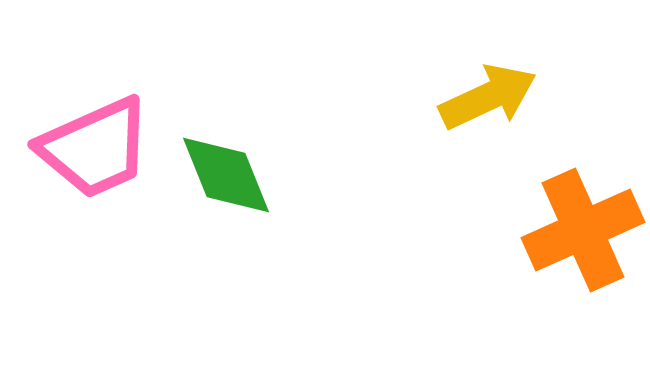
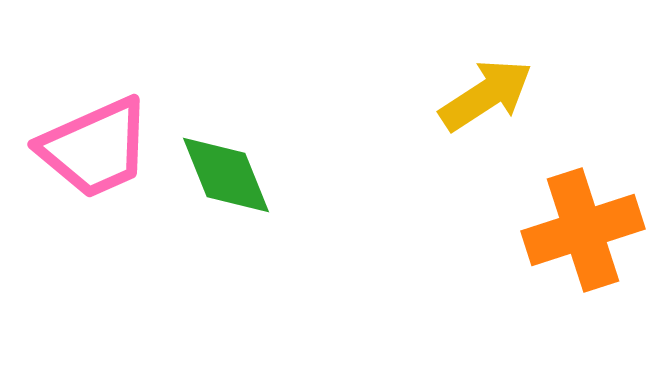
yellow arrow: moved 2 px left, 2 px up; rotated 8 degrees counterclockwise
orange cross: rotated 6 degrees clockwise
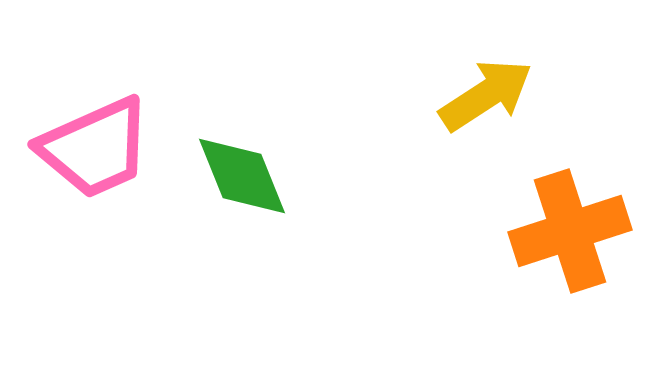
green diamond: moved 16 px right, 1 px down
orange cross: moved 13 px left, 1 px down
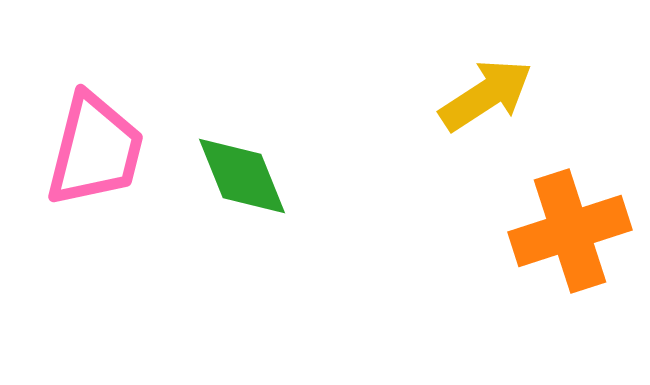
pink trapezoid: moved 2 px down; rotated 52 degrees counterclockwise
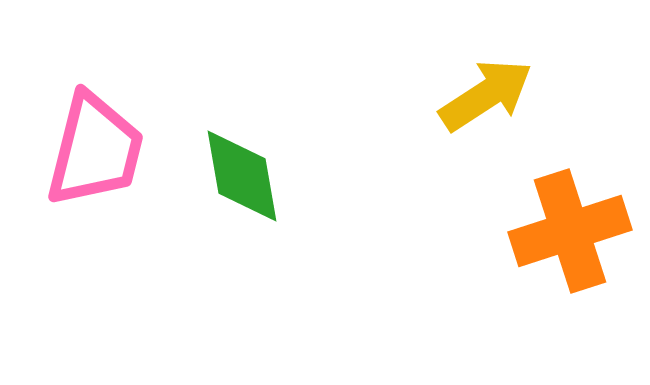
green diamond: rotated 12 degrees clockwise
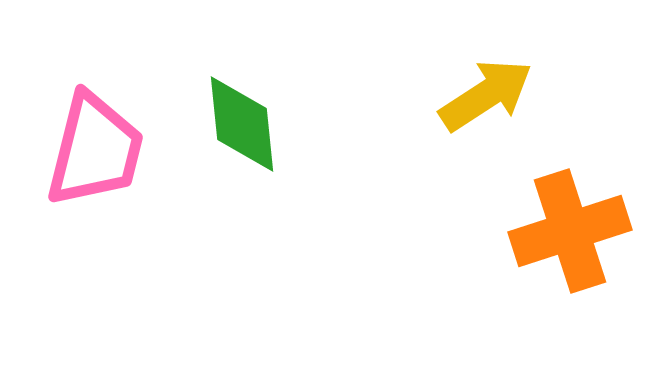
green diamond: moved 52 px up; rotated 4 degrees clockwise
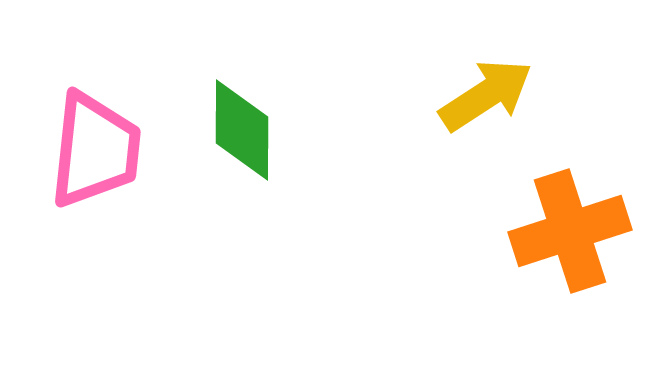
green diamond: moved 6 px down; rotated 6 degrees clockwise
pink trapezoid: rotated 8 degrees counterclockwise
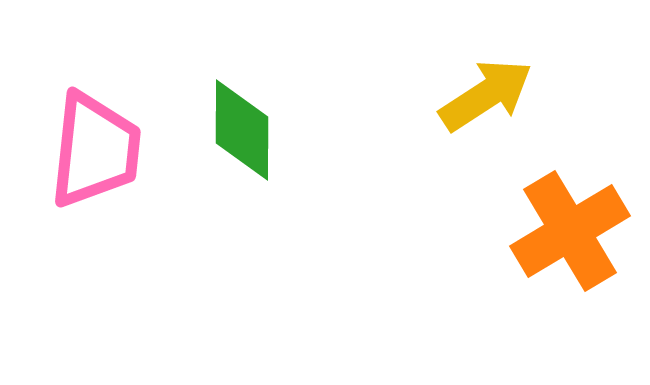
orange cross: rotated 13 degrees counterclockwise
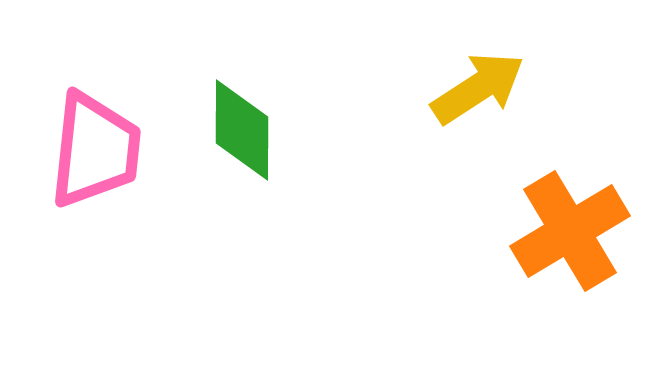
yellow arrow: moved 8 px left, 7 px up
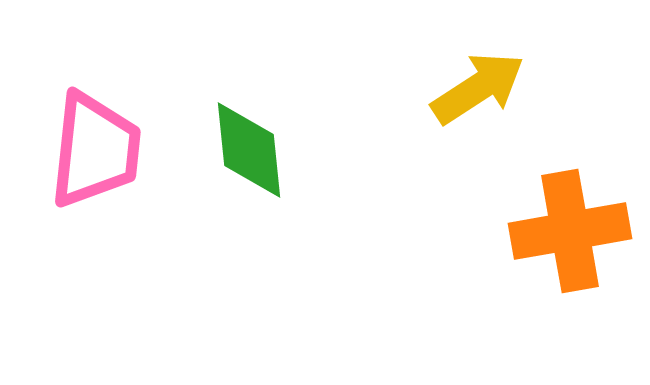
green diamond: moved 7 px right, 20 px down; rotated 6 degrees counterclockwise
orange cross: rotated 21 degrees clockwise
